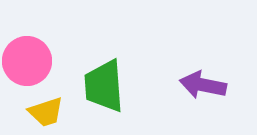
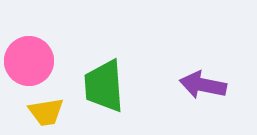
pink circle: moved 2 px right
yellow trapezoid: rotated 9 degrees clockwise
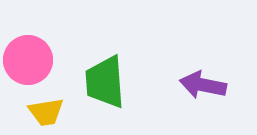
pink circle: moved 1 px left, 1 px up
green trapezoid: moved 1 px right, 4 px up
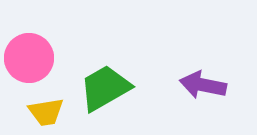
pink circle: moved 1 px right, 2 px up
green trapezoid: moved 6 px down; rotated 64 degrees clockwise
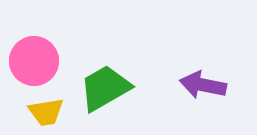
pink circle: moved 5 px right, 3 px down
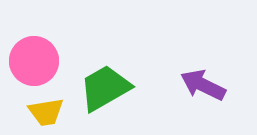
purple arrow: rotated 15 degrees clockwise
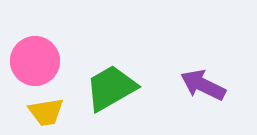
pink circle: moved 1 px right
green trapezoid: moved 6 px right
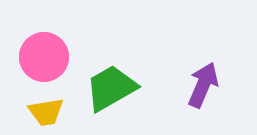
pink circle: moved 9 px right, 4 px up
purple arrow: rotated 87 degrees clockwise
